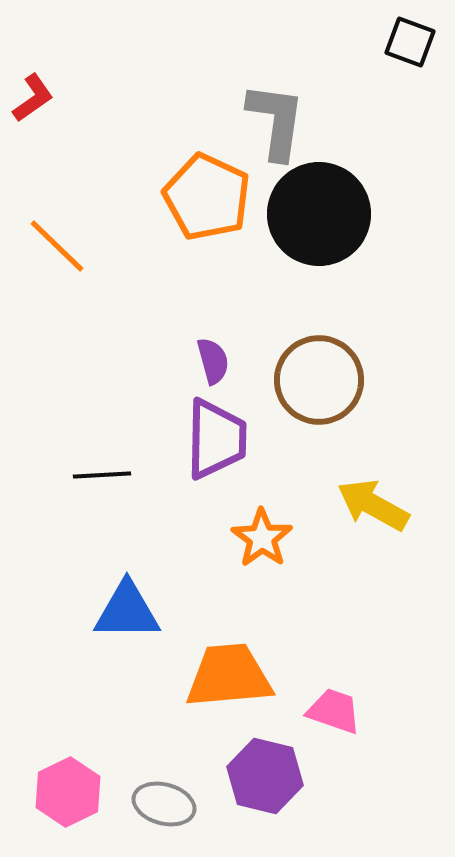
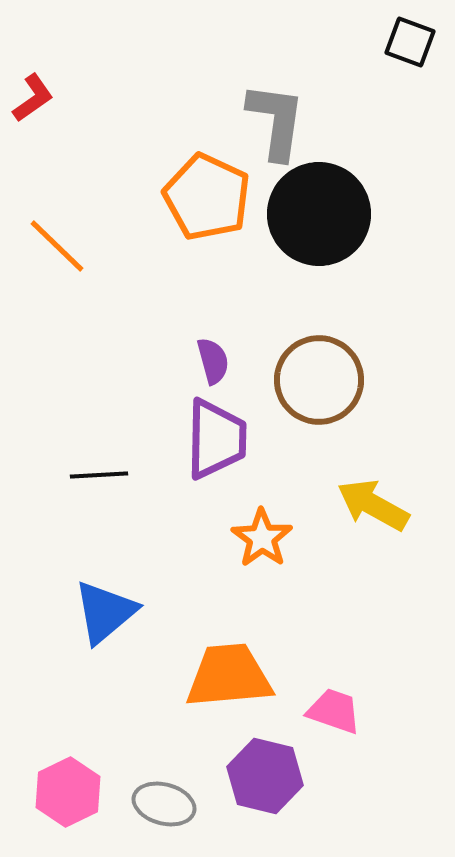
black line: moved 3 px left
blue triangle: moved 22 px left, 1 px down; rotated 40 degrees counterclockwise
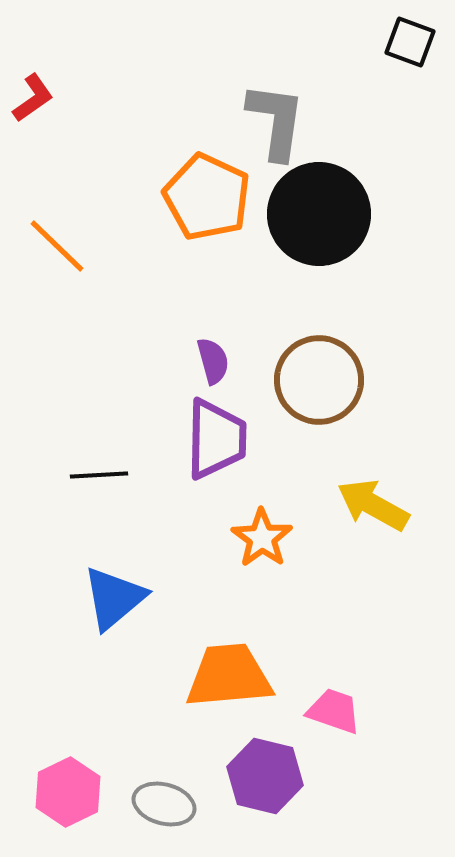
blue triangle: moved 9 px right, 14 px up
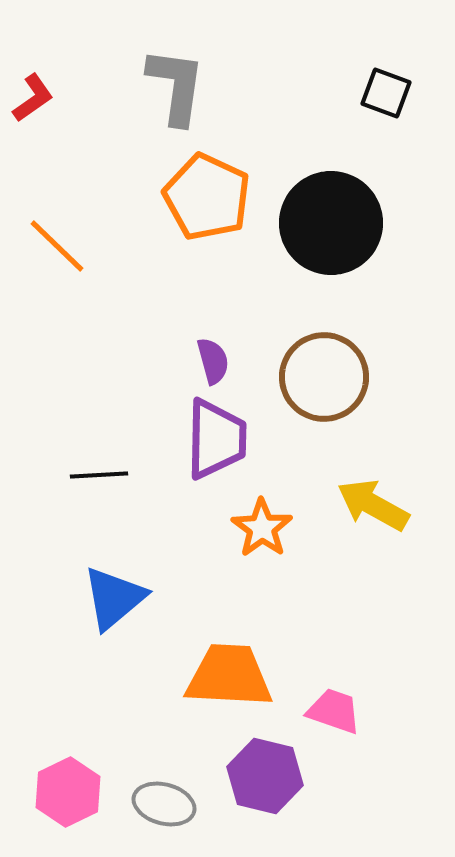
black square: moved 24 px left, 51 px down
gray L-shape: moved 100 px left, 35 px up
black circle: moved 12 px right, 9 px down
brown circle: moved 5 px right, 3 px up
orange star: moved 10 px up
orange trapezoid: rotated 8 degrees clockwise
